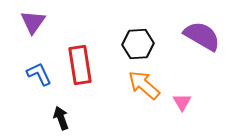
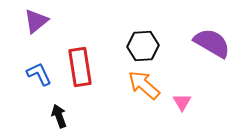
purple triangle: moved 3 px right, 1 px up; rotated 16 degrees clockwise
purple semicircle: moved 10 px right, 7 px down
black hexagon: moved 5 px right, 2 px down
red rectangle: moved 2 px down
black arrow: moved 2 px left, 2 px up
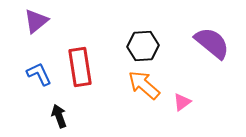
purple semicircle: rotated 9 degrees clockwise
pink triangle: rotated 24 degrees clockwise
